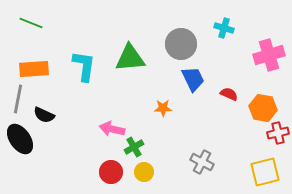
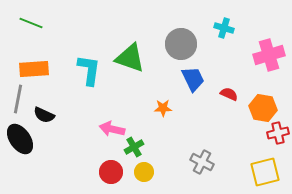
green triangle: rotated 24 degrees clockwise
cyan L-shape: moved 5 px right, 4 px down
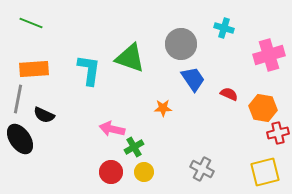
blue trapezoid: rotated 8 degrees counterclockwise
gray cross: moved 7 px down
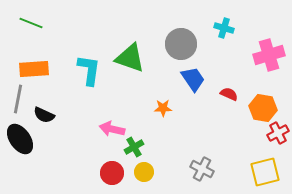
red cross: rotated 15 degrees counterclockwise
red circle: moved 1 px right, 1 px down
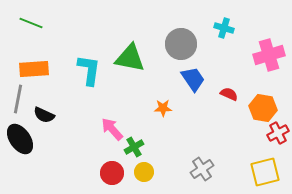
green triangle: rotated 8 degrees counterclockwise
pink arrow: rotated 35 degrees clockwise
gray cross: rotated 30 degrees clockwise
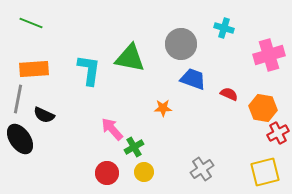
blue trapezoid: rotated 36 degrees counterclockwise
red circle: moved 5 px left
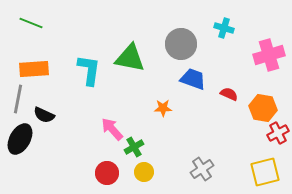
black ellipse: rotated 64 degrees clockwise
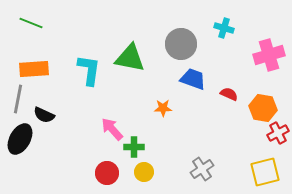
green cross: rotated 30 degrees clockwise
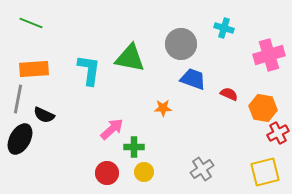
pink arrow: rotated 90 degrees clockwise
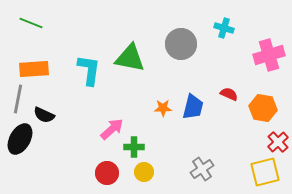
blue trapezoid: moved 28 px down; rotated 84 degrees clockwise
red cross: moved 9 px down; rotated 15 degrees counterclockwise
